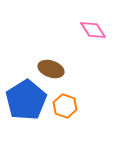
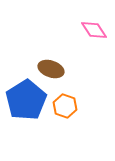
pink diamond: moved 1 px right
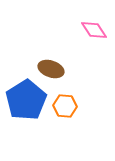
orange hexagon: rotated 15 degrees counterclockwise
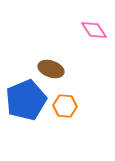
blue pentagon: rotated 9 degrees clockwise
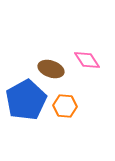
pink diamond: moved 7 px left, 30 px down
blue pentagon: rotated 6 degrees counterclockwise
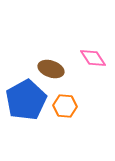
pink diamond: moved 6 px right, 2 px up
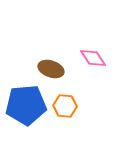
blue pentagon: moved 5 px down; rotated 24 degrees clockwise
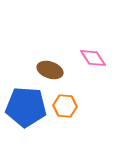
brown ellipse: moved 1 px left, 1 px down
blue pentagon: moved 2 px down; rotated 9 degrees clockwise
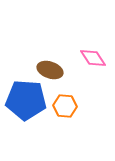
blue pentagon: moved 7 px up
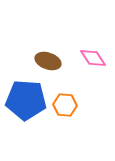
brown ellipse: moved 2 px left, 9 px up
orange hexagon: moved 1 px up
